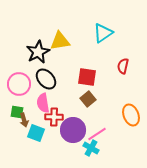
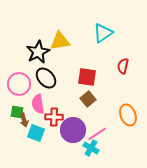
black ellipse: moved 1 px up
pink semicircle: moved 5 px left, 1 px down
orange ellipse: moved 3 px left
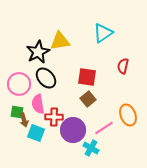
pink line: moved 7 px right, 6 px up
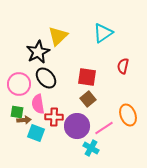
yellow triangle: moved 2 px left, 5 px up; rotated 35 degrees counterclockwise
brown arrow: rotated 80 degrees counterclockwise
purple circle: moved 4 px right, 4 px up
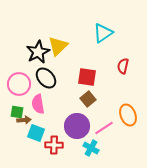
yellow triangle: moved 10 px down
red cross: moved 28 px down
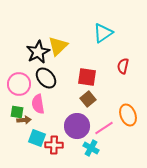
cyan square: moved 1 px right, 5 px down
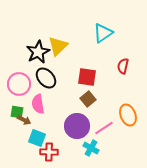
brown arrow: rotated 32 degrees clockwise
red cross: moved 5 px left, 7 px down
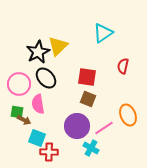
brown square: rotated 28 degrees counterclockwise
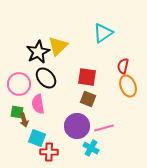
orange ellipse: moved 29 px up
brown arrow: rotated 48 degrees clockwise
pink line: rotated 18 degrees clockwise
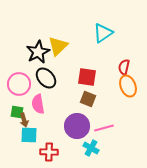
red semicircle: moved 1 px right, 1 px down
cyan square: moved 8 px left, 3 px up; rotated 18 degrees counterclockwise
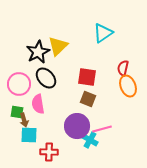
red semicircle: moved 1 px left, 1 px down
pink line: moved 2 px left, 1 px down
cyan cross: moved 1 px left, 8 px up
